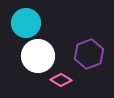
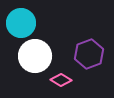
cyan circle: moved 5 px left
white circle: moved 3 px left
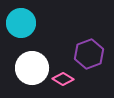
white circle: moved 3 px left, 12 px down
pink diamond: moved 2 px right, 1 px up
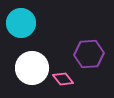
purple hexagon: rotated 16 degrees clockwise
pink diamond: rotated 20 degrees clockwise
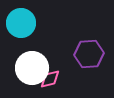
pink diamond: moved 13 px left; rotated 65 degrees counterclockwise
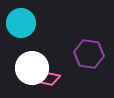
purple hexagon: rotated 12 degrees clockwise
pink diamond: rotated 25 degrees clockwise
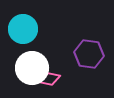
cyan circle: moved 2 px right, 6 px down
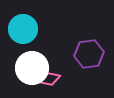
purple hexagon: rotated 16 degrees counterclockwise
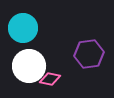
cyan circle: moved 1 px up
white circle: moved 3 px left, 2 px up
